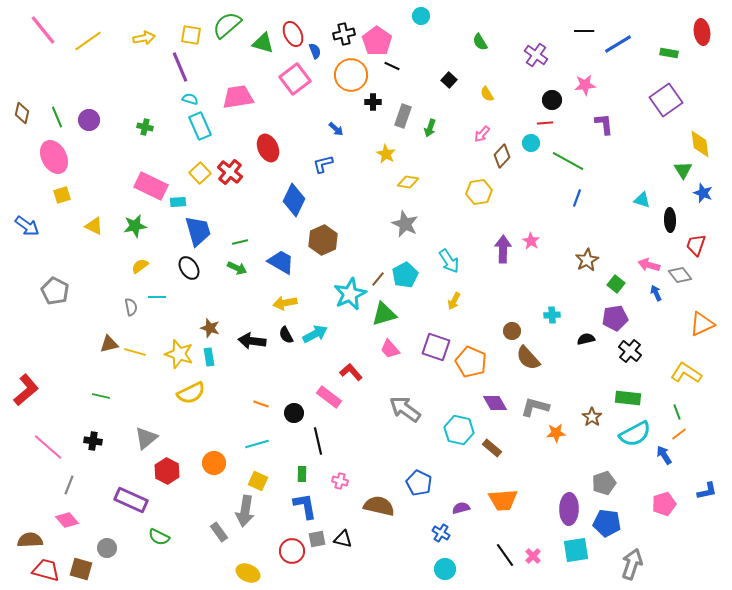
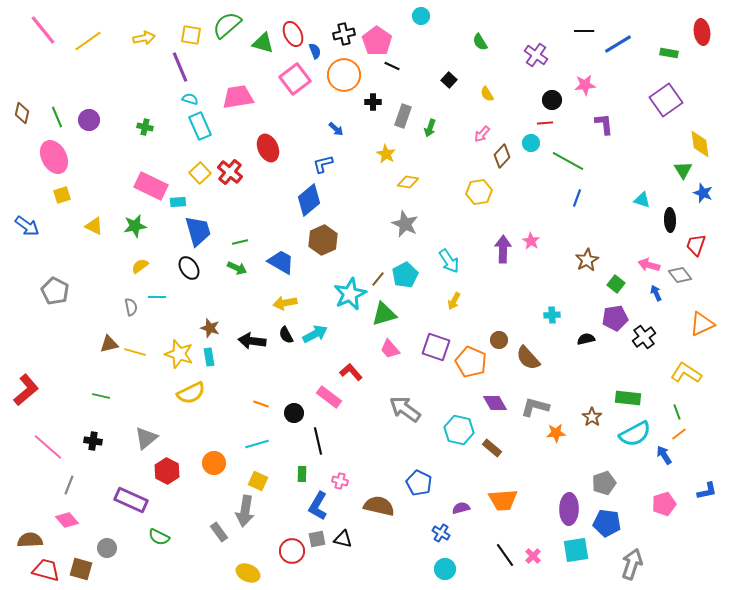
orange circle at (351, 75): moved 7 px left
blue diamond at (294, 200): moved 15 px right; rotated 24 degrees clockwise
brown circle at (512, 331): moved 13 px left, 9 px down
black cross at (630, 351): moved 14 px right, 14 px up; rotated 15 degrees clockwise
blue L-shape at (305, 506): moved 13 px right; rotated 140 degrees counterclockwise
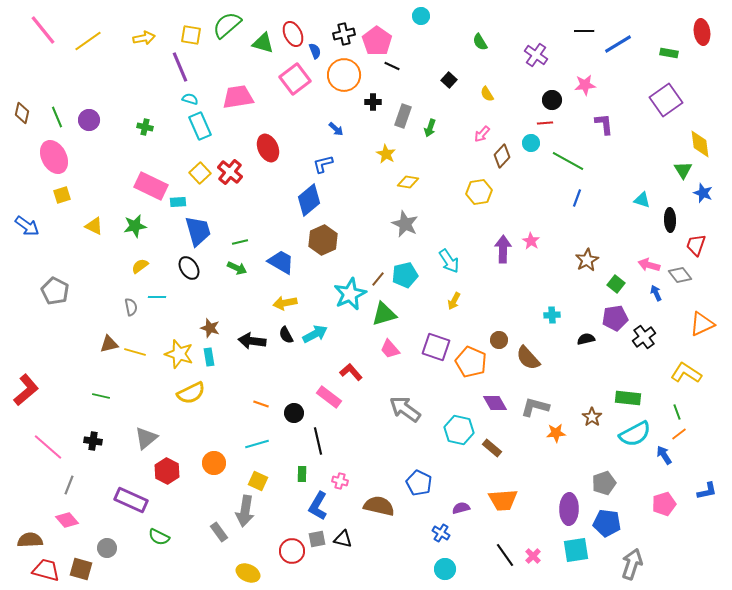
cyan pentagon at (405, 275): rotated 15 degrees clockwise
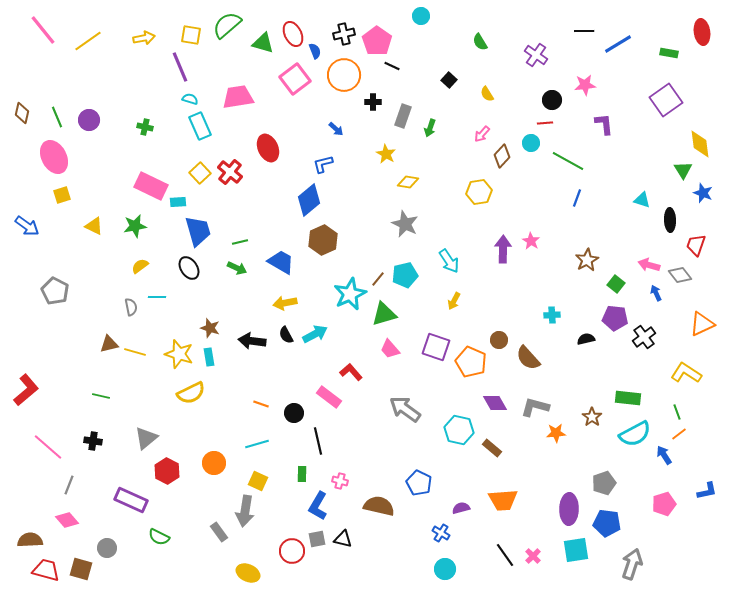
purple pentagon at (615, 318): rotated 15 degrees clockwise
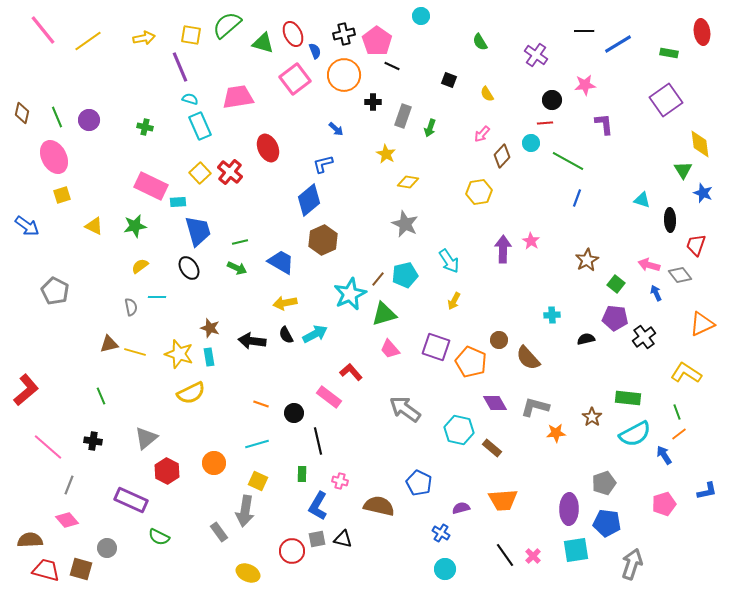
black square at (449, 80): rotated 21 degrees counterclockwise
green line at (101, 396): rotated 54 degrees clockwise
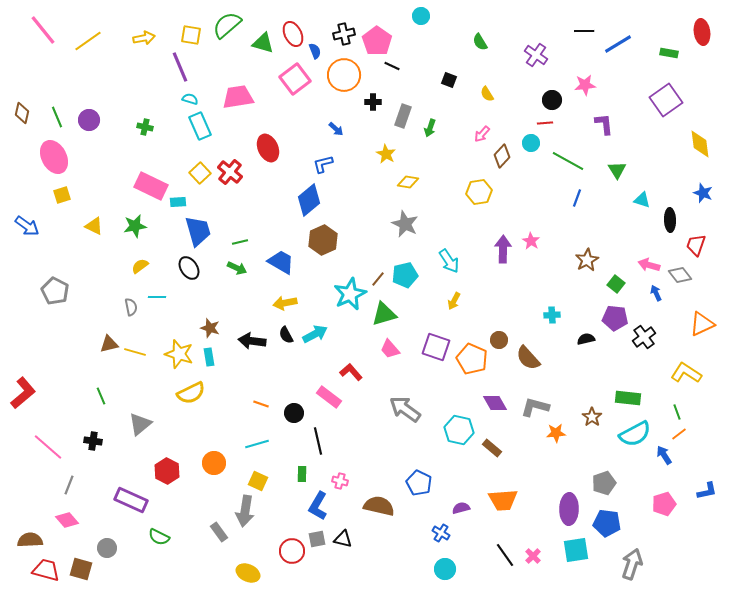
green triangle at (683, 170): moved 66 px left
orange pentagon at (471, 362): moved 1 px right, 3 px up
red L-shape at (26, 390): moved 3 px left, 3 px down
gray triangle at (146, 438): moved 6 px left, 14 px up
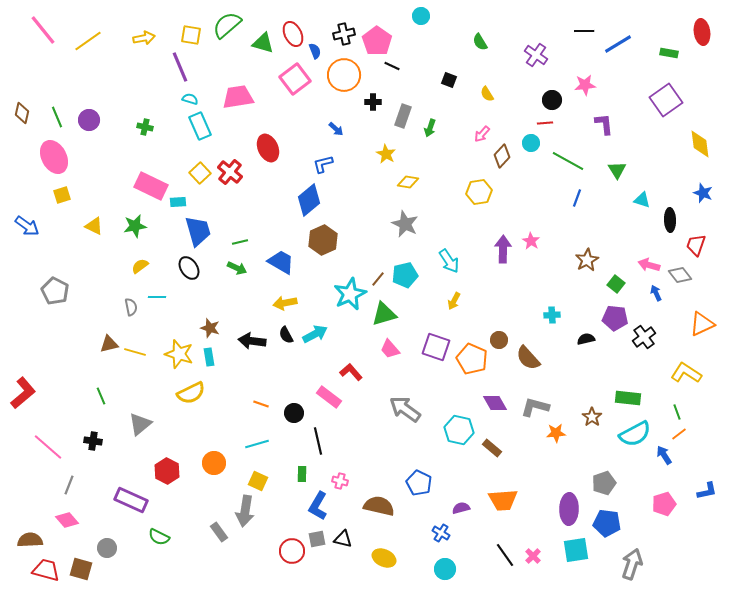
yellow ellipse at (248, 573): moved 136 px right, 15 px up
